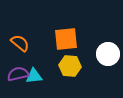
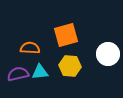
orange square: moved 4 px up; rotated 10 degrees counterclockwise
orange semicircle: moved 10 px right, 5 px down; rotated 36 degrees counterclockwise
cyan triangle: moved 6 px right, 4 px up
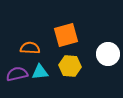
purple semicircle: moved 1 px left
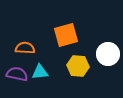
orange semicircle: moved 5 px left
yellow hexagon: moved 8 px right
purple semicircle: rotated 25 degrees clockwise
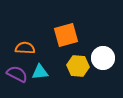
white circle: moved 5 px left, 4 px down
purple semicircle: rotated 15 degrees clockwise
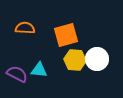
orange semicircle: moved 20 px up
white circle: moved 6 px left, 1 px down
yellow hexagon: moved 3 px left, 6 px up
cyan triangle: moved 1 px left, 2 px up; rotated 12 degrees clockwise
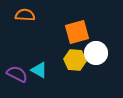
orange semicircle: moved 13 px up
orange square: moved 11 px right, 3 px up
white circle: moved 1 px left, 6 px up
cyan triangle: rotated 24 degrees clockwise
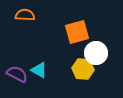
yellow hexagon: moved 8 px right, 9 px down
